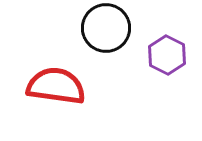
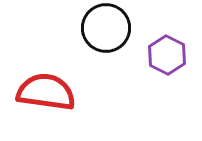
red semicircle: moved 10 px left, 6 px down
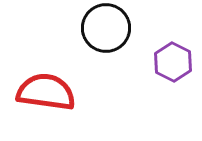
purple hexagon: moved 6 px right, 7 px down
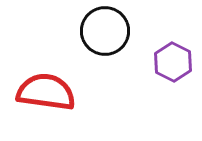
black circle: moved 1 px left, 3 px down
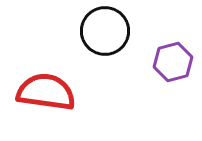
purple hexagon: rotated 18 degrees clockwise
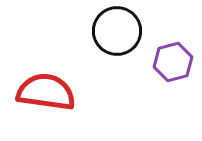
black circle: moved 12 px right
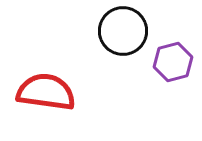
black circle: moved 6 px right
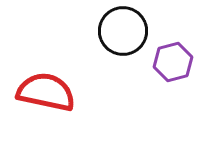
red semicircle: rotated 4 degrees clockwise
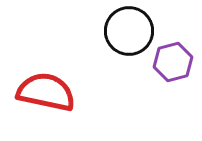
black circle: moved 6 px right
